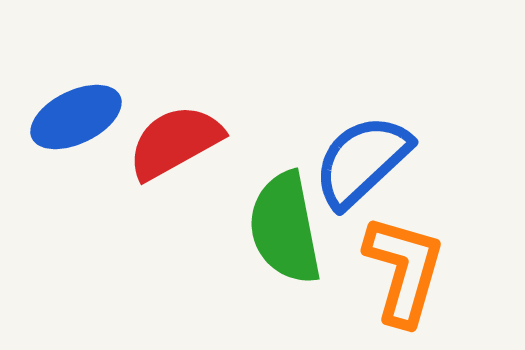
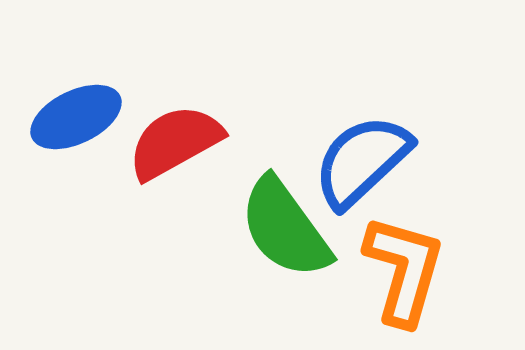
green semicircle: rotated 25 degrees counterclockwise
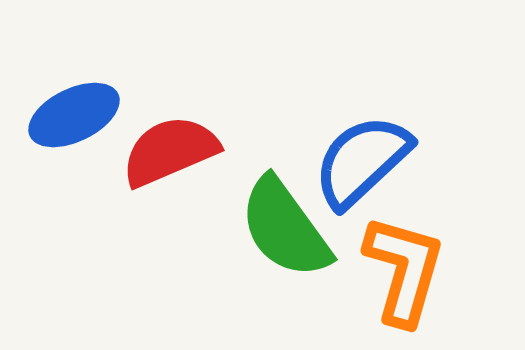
blue ellipse: moved 2 px left, 2 px up
red semicircle: moved 5 px left, 9 px down; rotated 6 degrees clockwise
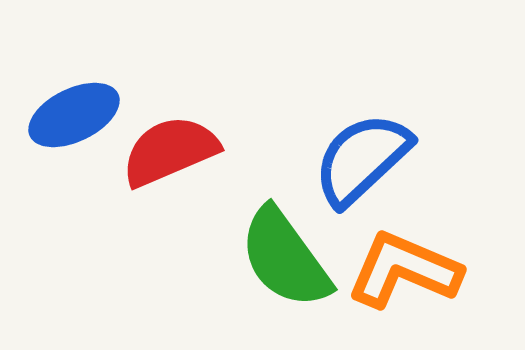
blue semicircle: moved 2 px up
green semicircle: moved 30 px down
orange L-shape: rotated 83 degrees counterclockwise
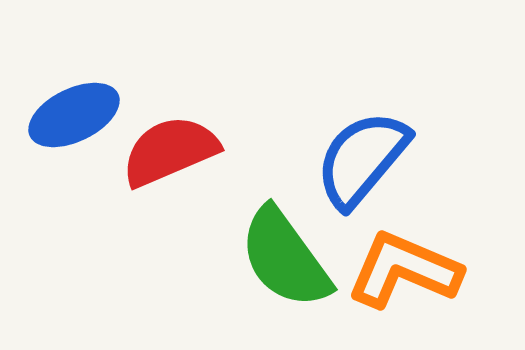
blue semicircle: rotated 7 degrees counterclockwise
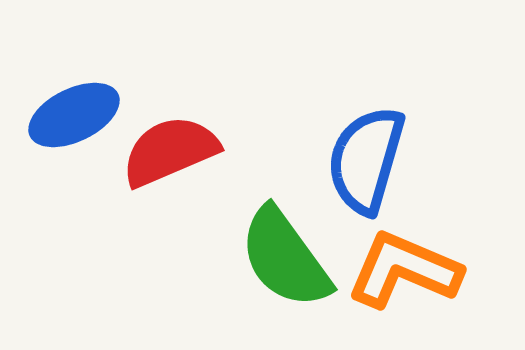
blue semicircle: moved 4 px right, 1 px down; rotated 24 degrees counterclockwise
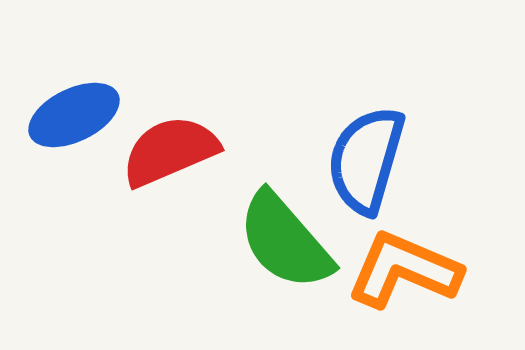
green semicircle: moved 17 px up; rotated 5 degrees counterclockwise
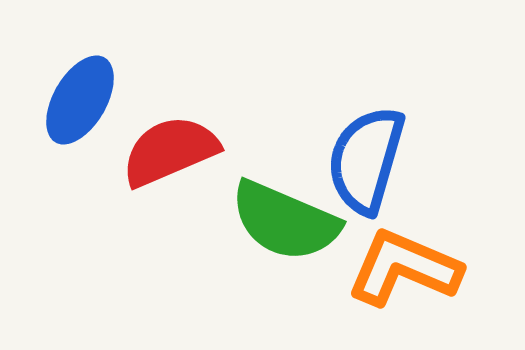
blue ellipse: moved 6 px right, 15 px up; rotated 34 degrees counterclockwise
green semicircle: moved 20 px up; rotated 26 degrees counterclockwise
orange L-shape: moved 2 px up
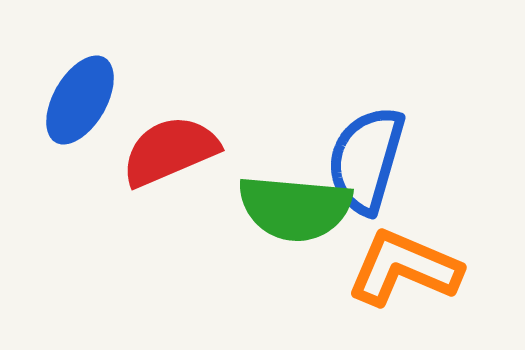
green semicircle: moved 10 px right, 13 px up; rotated 18 degrees counterclockwise
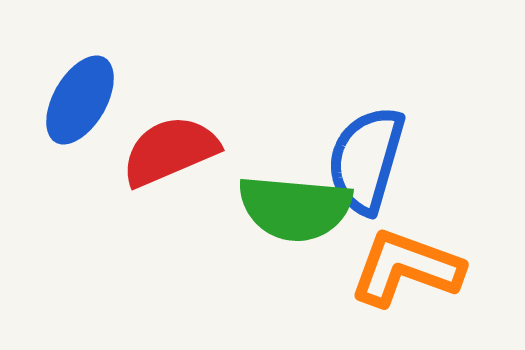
orange L-shape: moved 2 px right; rotated 3 degrees counterclockwise
